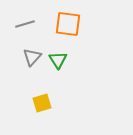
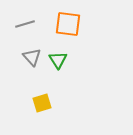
gray triangle: rotated 24 degrees counterclockwise
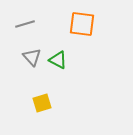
orange square: moved 14 px right
green triangle: rotated 30 degrees counterclockwise
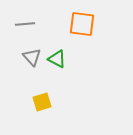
gray line: rotated 12 degrees clockwise
green triangle: moved 1 px left, 1 px up
yellow square: moved 1 px up
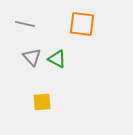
gray line: rotated 18 degrees clockwise
yellow square: rotated 12 degrees clockwise
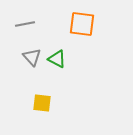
gray line: rotated 24 degrees counterclockwise
yellow square: moved 1 px down; rotated 12 degrees clockwise
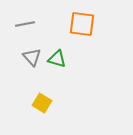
green triangle: rotated 12 degrees counterclockwise
yellow square: rotated 24 degrees clockwise
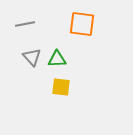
green triangle: rotated 18 degrees counterclockwise
yellow square: moved 19 px right, 16 px up; rotated 24 degrees counterclockwise
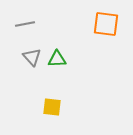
orange square: moved 24 px right
yellow square: moved 9 px left, 20 px down
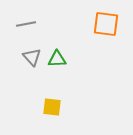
gray line: moved 1 px right
